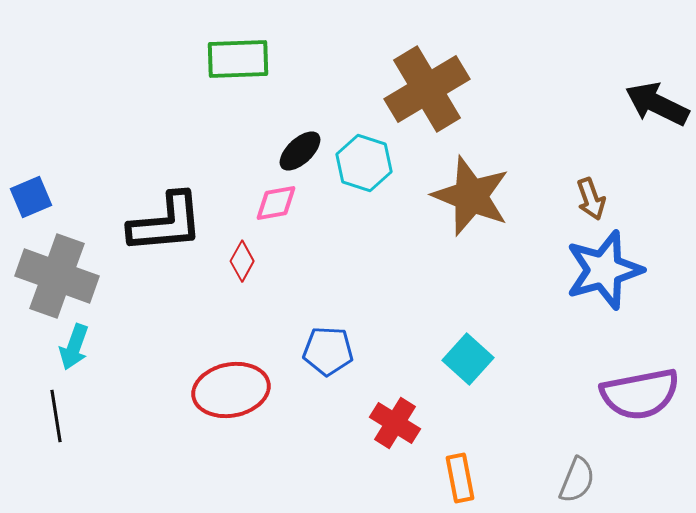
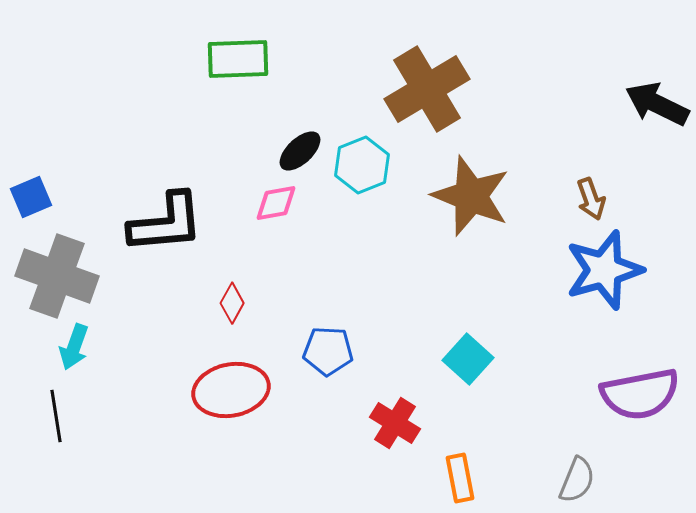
cyan hexagon: moved 2 px left, 2 px down; rotated 20 degrees clockwise
red diamond: moved 10 px left, 42 px down
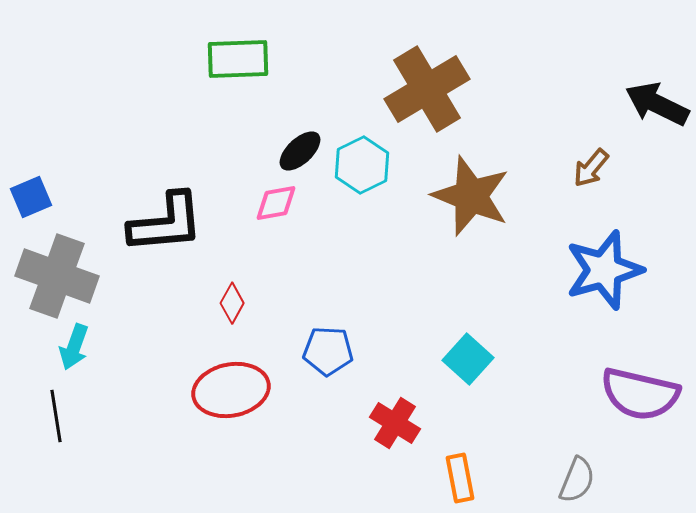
cyan hexagon: rotated 4 degrees counterclockwise
brown arrow: moved 31 px up; rotated 60 degrees clockwise
purple semicircle: rotated 24 degrees clockwise
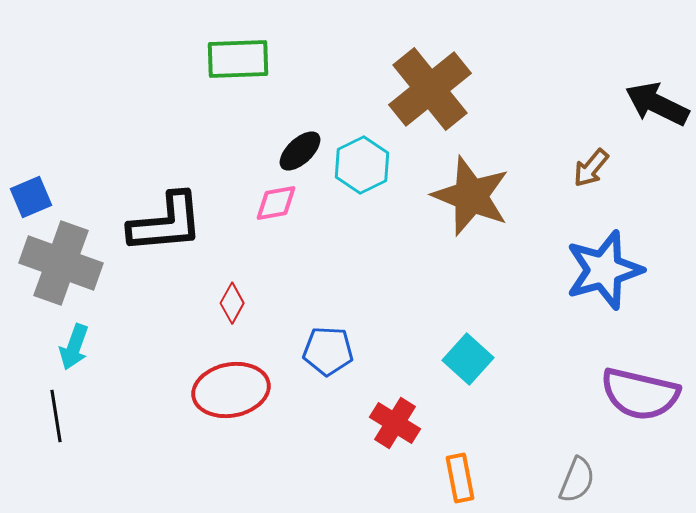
brown cross: moved 3 px right; rotated 8 degrees counterclockwise
gray cross: moved 4 px right, 13 px up
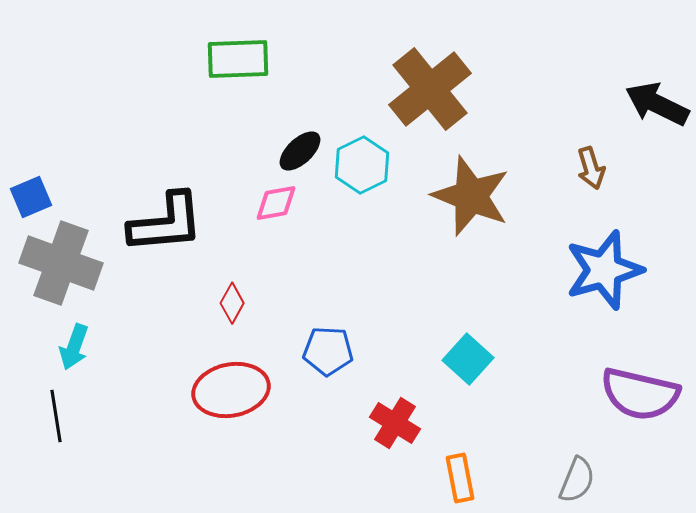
brown arrow: rotated 57 degrees counterclockwise
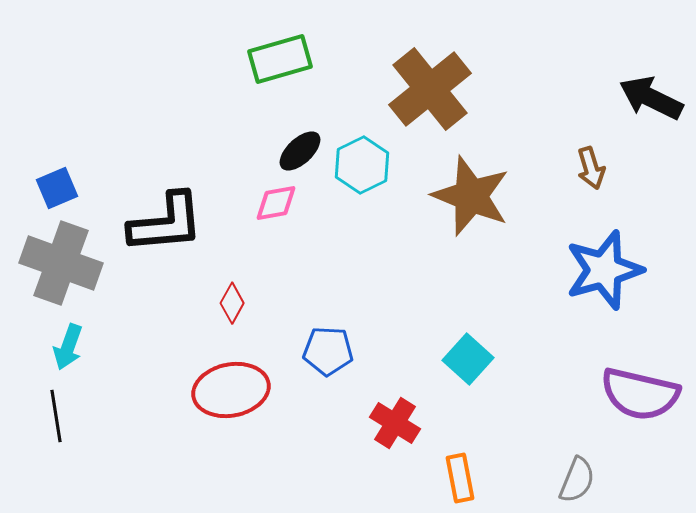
green rectangle: moved 42 px right; rotated 14 degrees counterclockwise
black arrow: moved 6 px left, 6 px up
blue square: moved 26 px right, 9 px up
cyan arrow: moved 6 px left
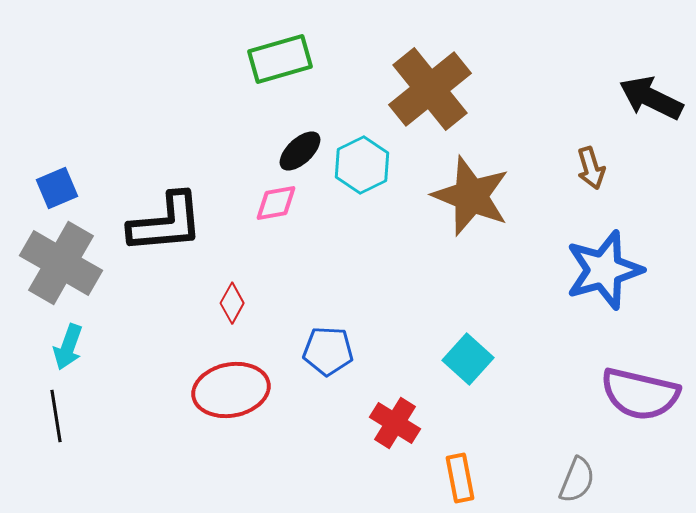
gray cross: rotated 10 degrees clockwise
